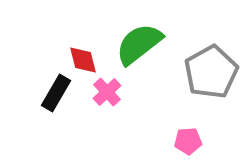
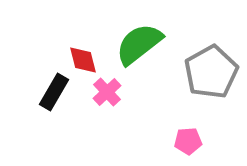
black rectangle: moved 2 px left, 1 px up
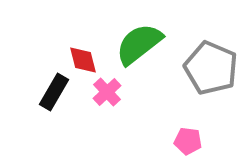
gray pentagon: moved 4 px up; rotated 20 degrees counterclockwise
pink pentagon: rotated 12 degrees clockwise
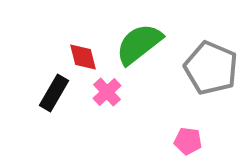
red diamond: moved 3 px up
black rectangle: moved 1 px down
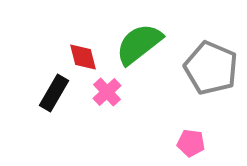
pink pentagon: moved 3 px right, 2 px down
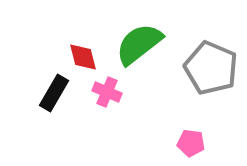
pink cross: rotated 24 degrees counterclockwise
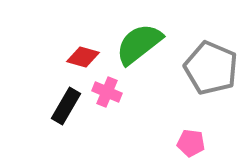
red diamond: rotated 60 degrees counterclockwise
black rectangle: moved 12 px right, 13 px down
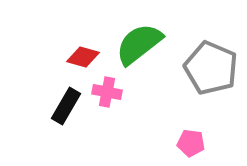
pink cross: rotated 12 degrees counterclockwise
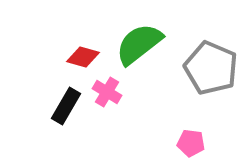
pink cross: rotated 20 degrees clockwise
